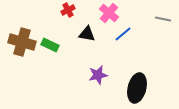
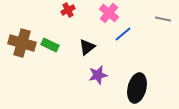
black triangle: moved 13 px down; rotated 48 degrees counterclockwise
brown cross: moved 1 px down
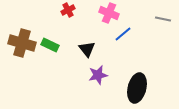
pink cross: rotated 18 degrees counterclockwise
black triangle: moved 2 px down; rotated 30 degrees counterclockwise
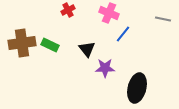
blue line: rotated 12 degrees counterclockwise
brown cross: rotated 24 degrees counterclockwise
purple star: moved 7 px right, 7 px up; rotated 12 degrees clockwise
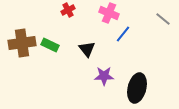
gray line: rotated 28 degrees clockwise
purple star: moved 1 px left, 8 px down
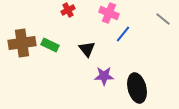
black ellipse: rotated 28 degrees counterclockwise
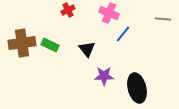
gray line: rotated 35 degrees counterclockwise
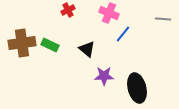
black triangle: rotated 12 degrees counterclockwise
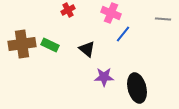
pink cross: moved 2 px right
brown cross: moved 1 px down
purple star: moved 1 px down
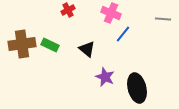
purple star: moved 1 px right; rotated 24 degrees clockwise
